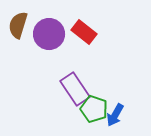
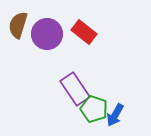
purple circle: moved 2 px left
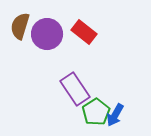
brown semicircle: moved 2 px right, 1 px down
green pentagon: moved 2 px right, 3 px down; rotated 20 degrees clockwise
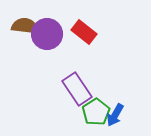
brown semicircle: moved 5 px right; rotated 80 degrees clockwise
purple rectangle: moved 2 px right
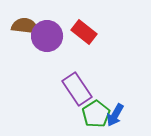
purple circle: moved 2 px down
green pentagon: moved 2 px down
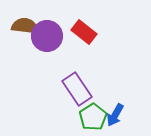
green pentagon: moved 3 px left, 3 px down
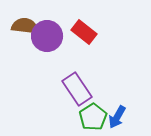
blue arrow: moved 2 px right, 2 px down
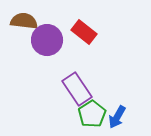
brown semicircle: moved 1 px left, 5 px up
purple circle: moved 4 px down
green pentagon: moved 1 px left, 3 px up
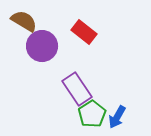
brown semicircle: rotated 24 degrees clockwise
purple circle: moved 5 px left, 6 px down
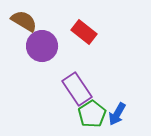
blue arrow: moved 3 px up
